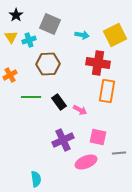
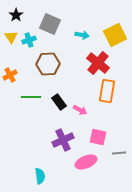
red cross: rotated 30 degrees clockwise
cyan semicircle: moved 4 px right, 3 px up
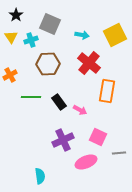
cyan cross: moved 2 px right
red cross: moved 9 px left
pink square: rotated 12 degrees clockwise
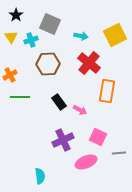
cyan arrow: moved 1 px left, 1 px down
green line: moved 11 px left
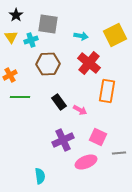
gray square: moved 2 px left; rotated 15 degrees counterclockwise
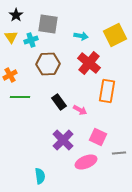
purple cross: rotated 20 degrees counterclockwise
